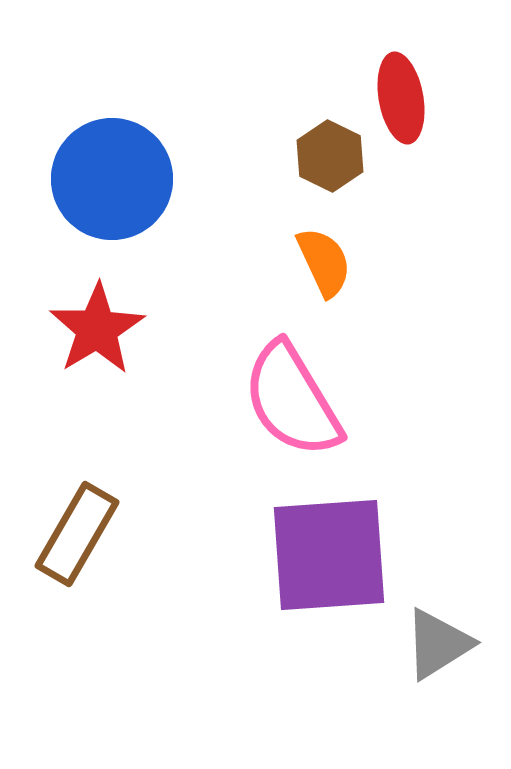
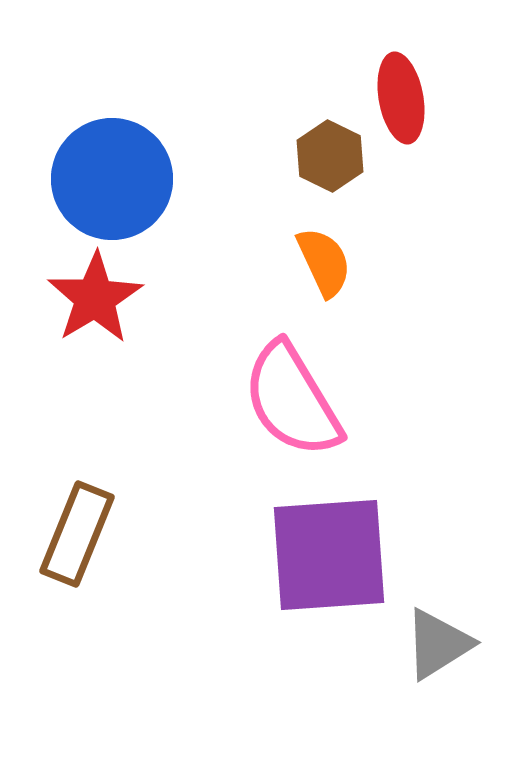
red star: moved 2 px left, 31 px up
brown rectangle: rotated 8 degrees counterclockwise
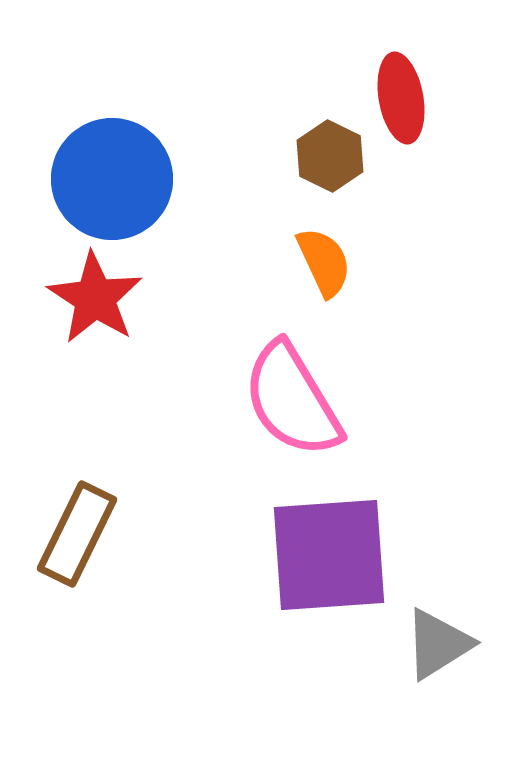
red star: rotated 8 degrees counterclockwise
brown rectangle: rotated 4 degrees clockwise
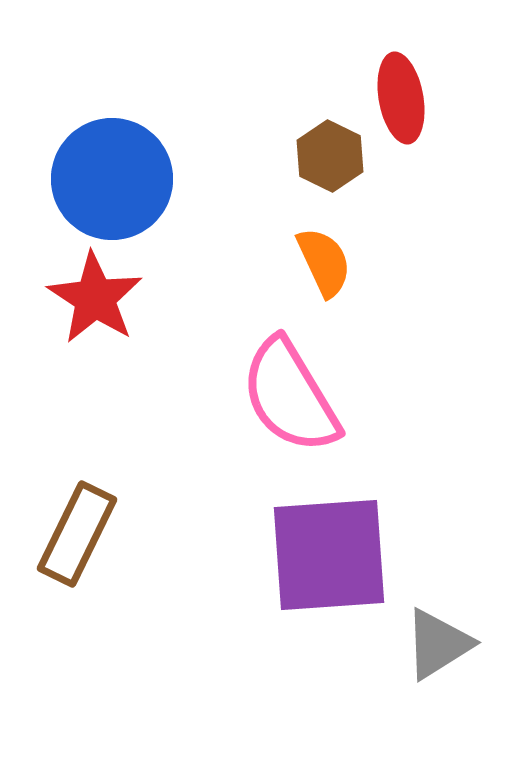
pink semicircle: moved 2 px left, 4 px up
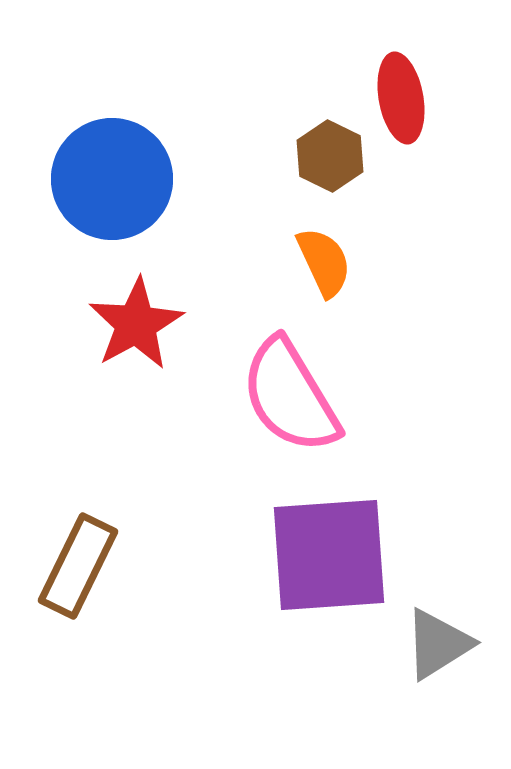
red star: moved 41 px right, 26 px down; rotated 10 degrees clockwise
brown rectangle: moved 1 px right, 32 px down
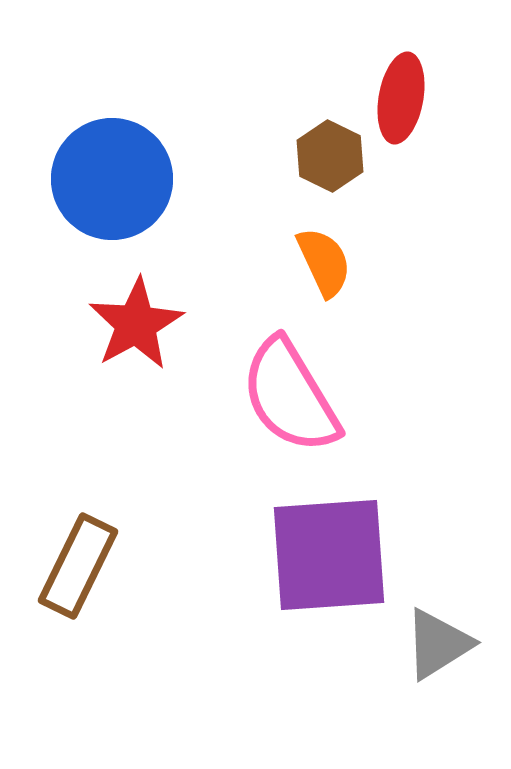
red ellipse: rotated 20 degrees clockwise
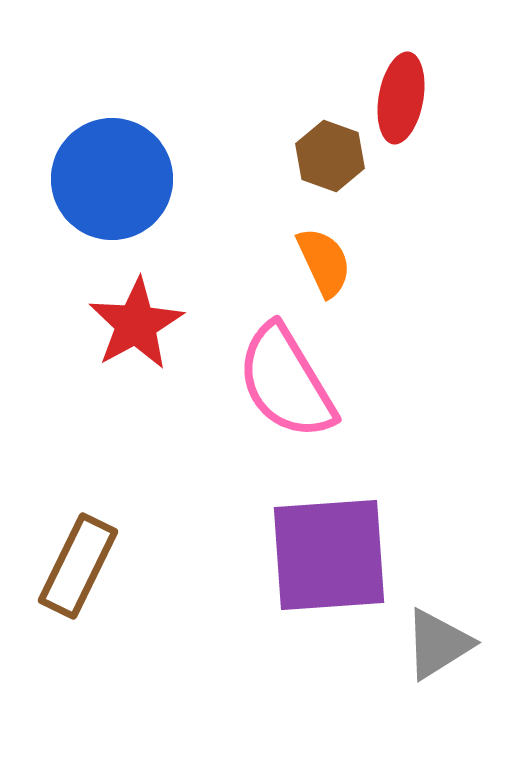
brown hexagon: rotated 6 degrees counterclockwise
pink semicircle: moved 4 px left, 14 px up
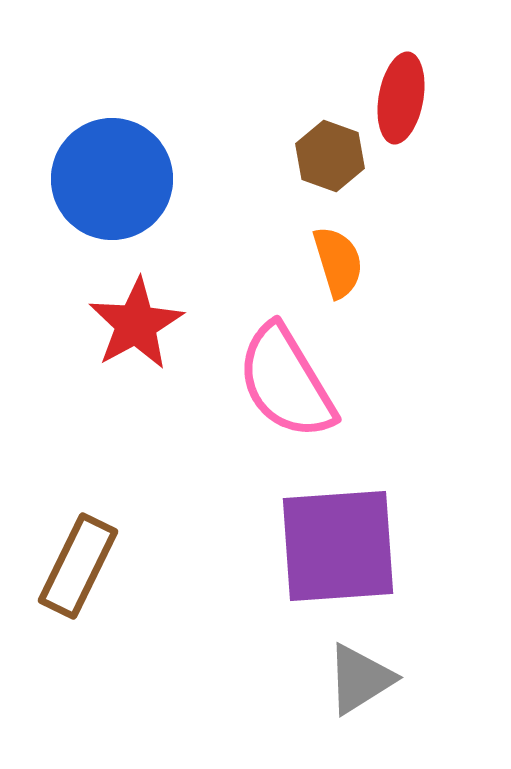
orange semicircle: moved 14 px right; rotated 8 degrees clockwise
purple square: moved 9 px right, 9 px up
gray triangle: moved 78 px left, 35 px down
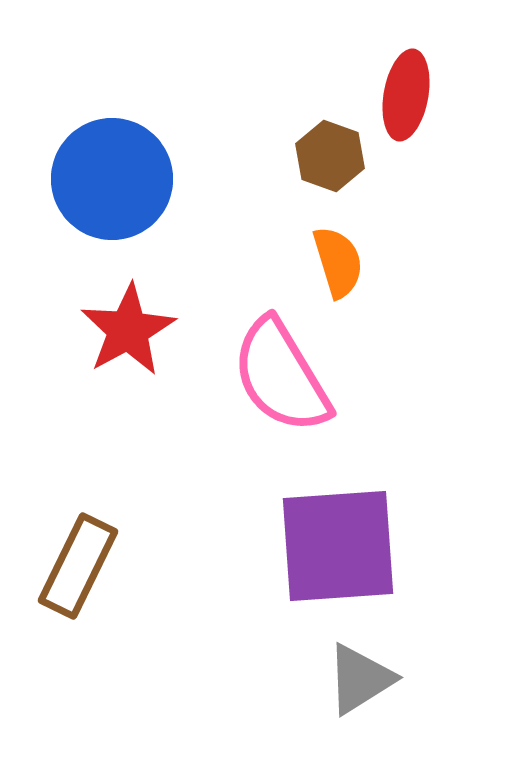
red ellipse: moved 5 px right, 3 px up
red star: moved 8 px left, 6 px down
pink semicircle: moved 5 px left, 6 px up
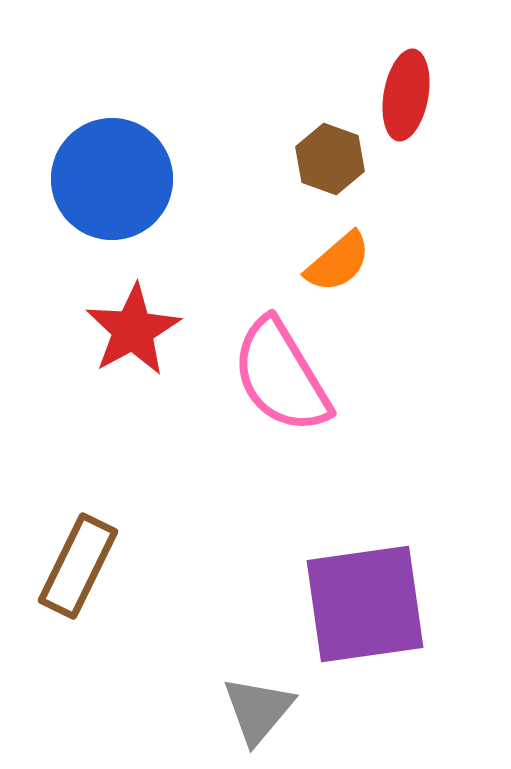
brown hexagon: moved 3 px down
orange semicircle: rotated 66 degrees clockwise
red star: moved 5 px right
purple square: moved 27 px right, 58 px down; rotated 4 degrees counterclockwise
gray triangle: moved 102 px left, 31 px down; rotated 18 degrees counterclockwise
